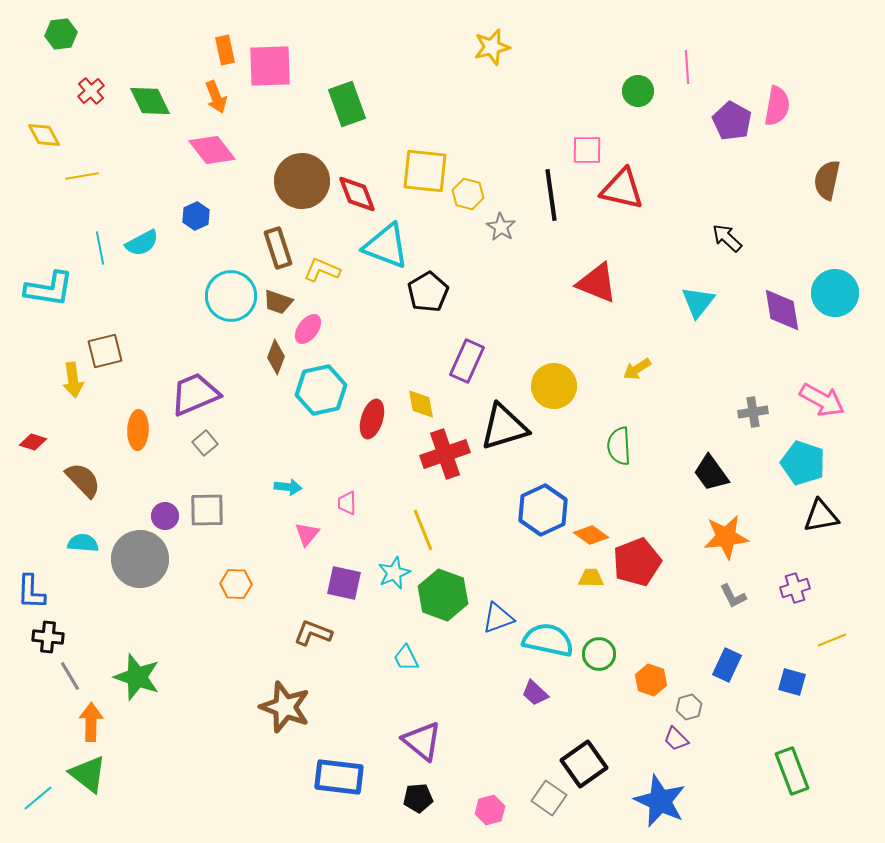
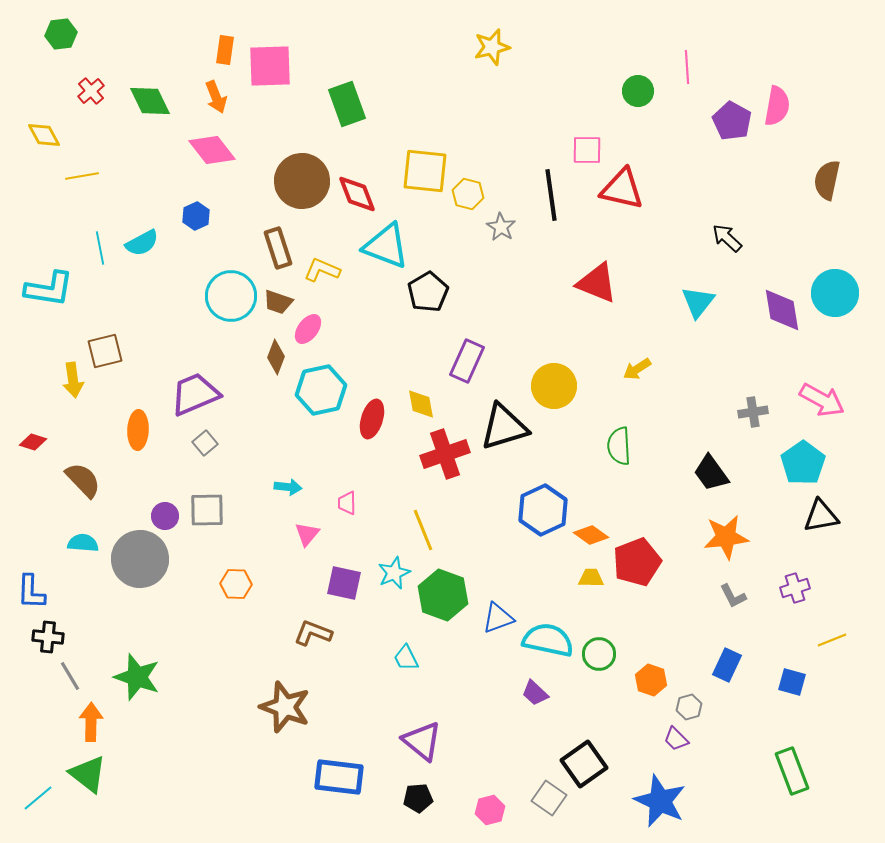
orange rectangle at (225, 50): rotated 20 degrees clockwise
cyan pentagon at (803, 463): rotated 18 degrees clockwise
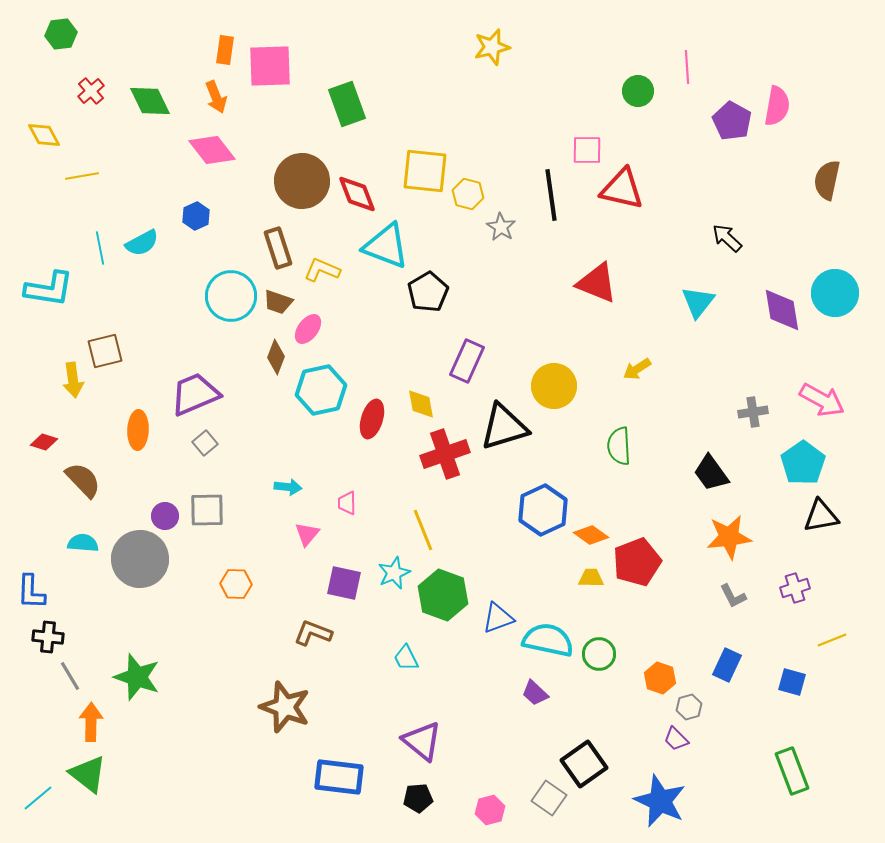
red diamond at (33, 442): moved 11 px right
orange star at (726, 537): moved 3 px right
orange hexagon at (651, 680): moved 9 px right, 2 px up
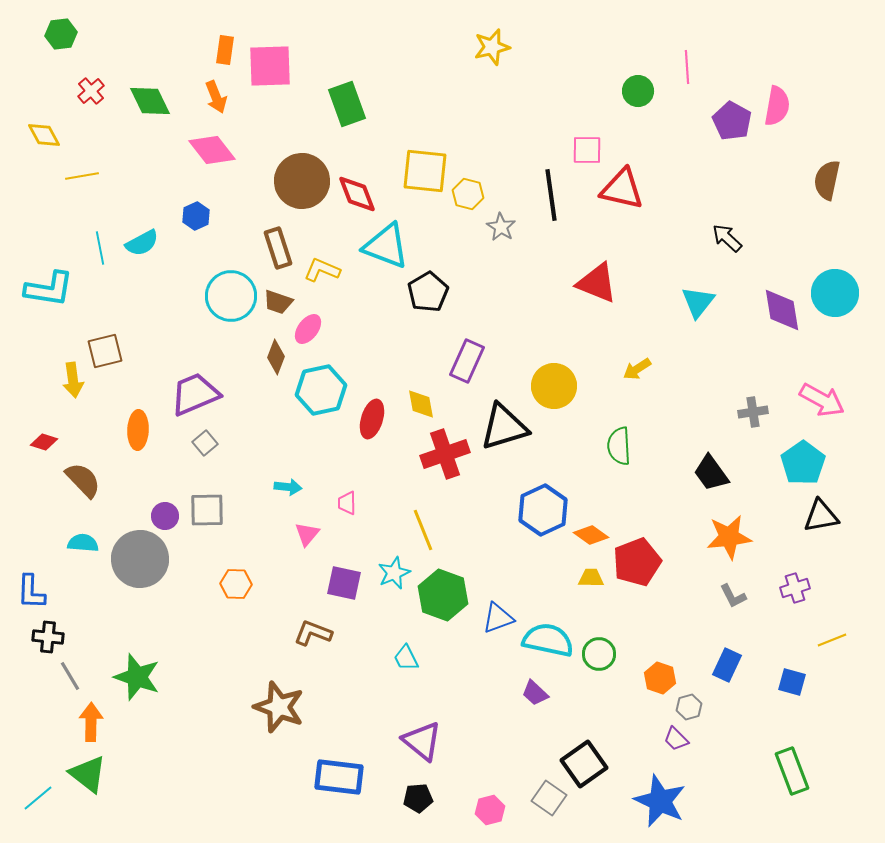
brown star at (285, 707): moved 6 px left
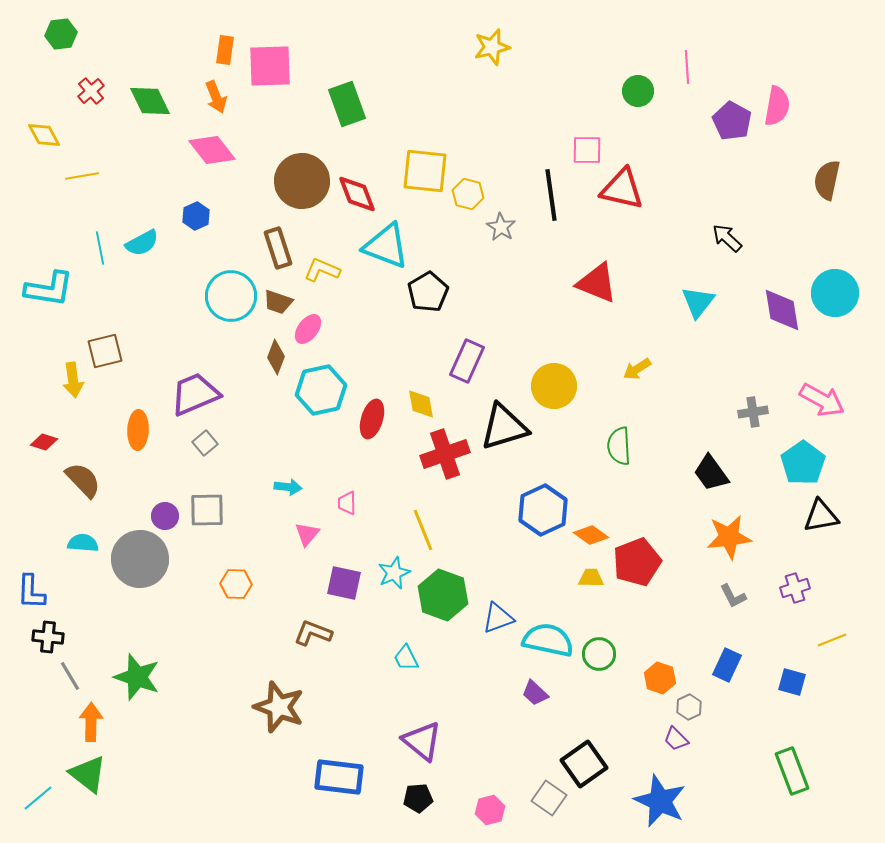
gray hexagon at (689, 707): rotated 10 degrees counterclockwise
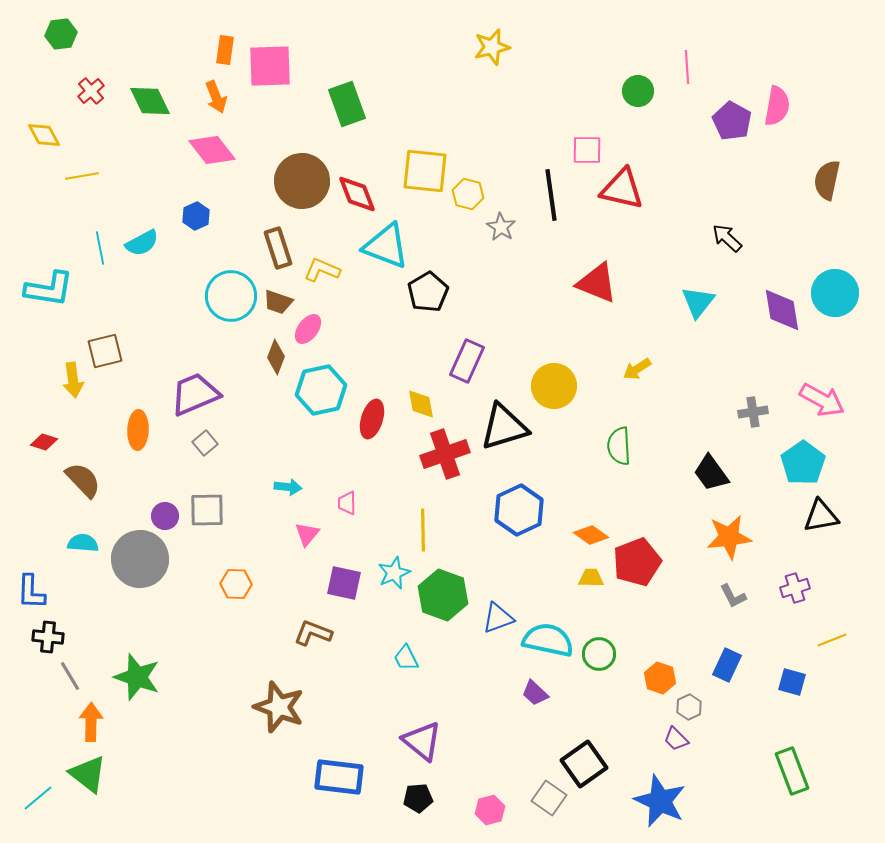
blue hexagon at (543, 510): moved 24 px left
yellow line at (423, 530): rotated 21 degrees clockwise
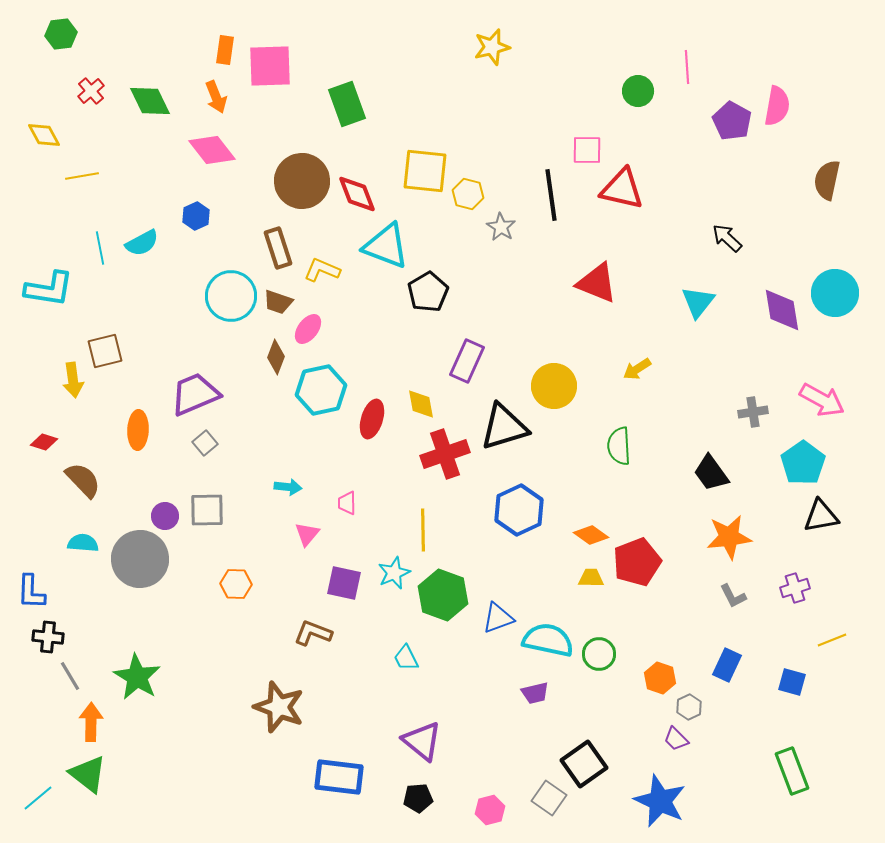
green star at (137, 677): rotated 12 degrees clockwise
purple trapezoid at (535, 693): rotated 56 degrees counterclockwise
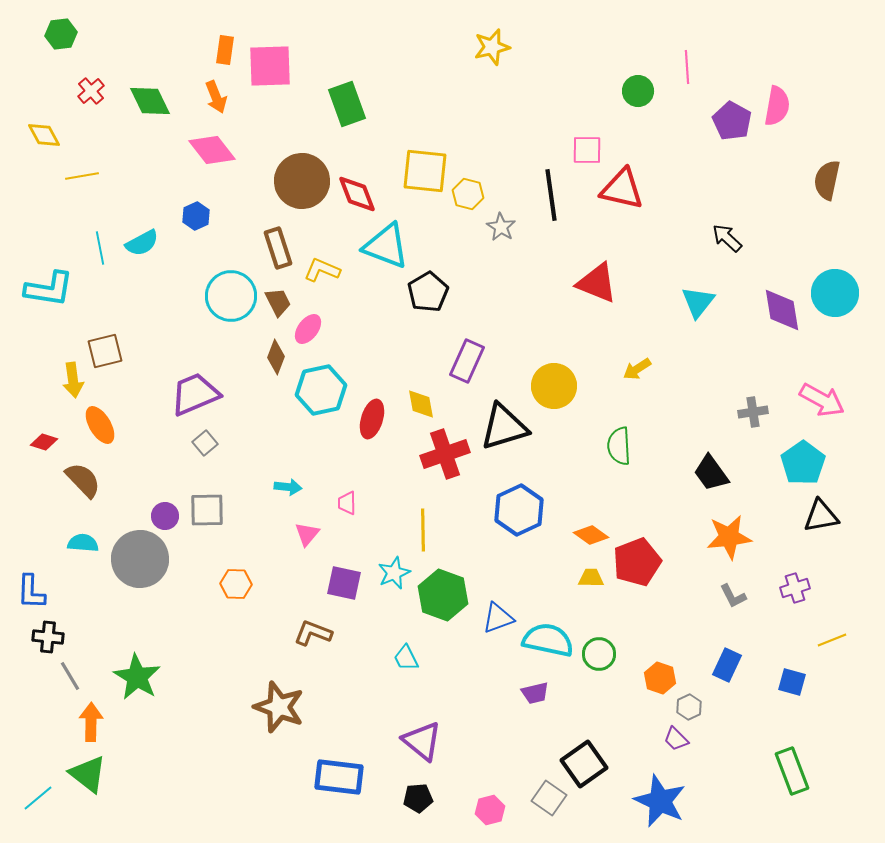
brown trapezoid at (278, 302): rotated 136 degrees counterclockwise
orange ellipse at (138, 430): moved 38 px left, 5 px up; rotated 33 degrees counterclockwise
